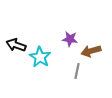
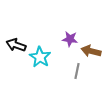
brown arrow: rotated 30 degrees clockwise
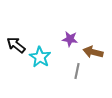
black arrow: rotated 18 degrees clockwise
brown arrow: moved 2 px right, 1 px down
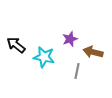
purple star: rotated 28 degrees counterclockwise
cyan star: moved 4 px right; rotated 20 degrees counterclockwise
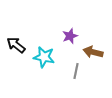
purple star: moved 3 px up
gray line: moved 1 px left
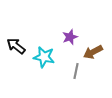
purple star: moved 1 px down
black arrow: moved 1 px down
brown arrow: rotated 42 degrees counterclockwise
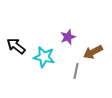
purple star: moved 2 px left
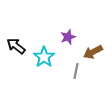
cyan star: rotated 25 degrees clockwise
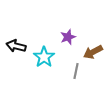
black arrow: rotated 24 degrees counterclockwise
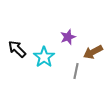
black arrow: moved 1 px right, 3 px down; rotated 30 degrees clockwise
